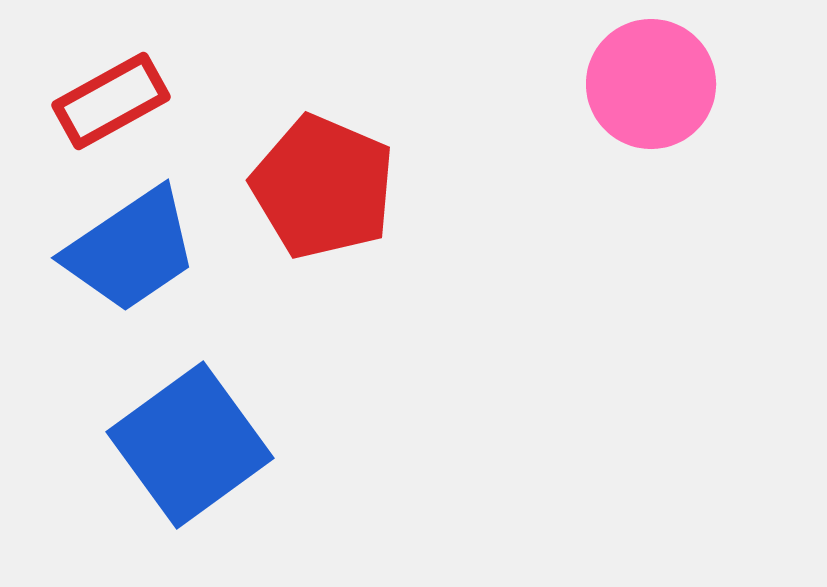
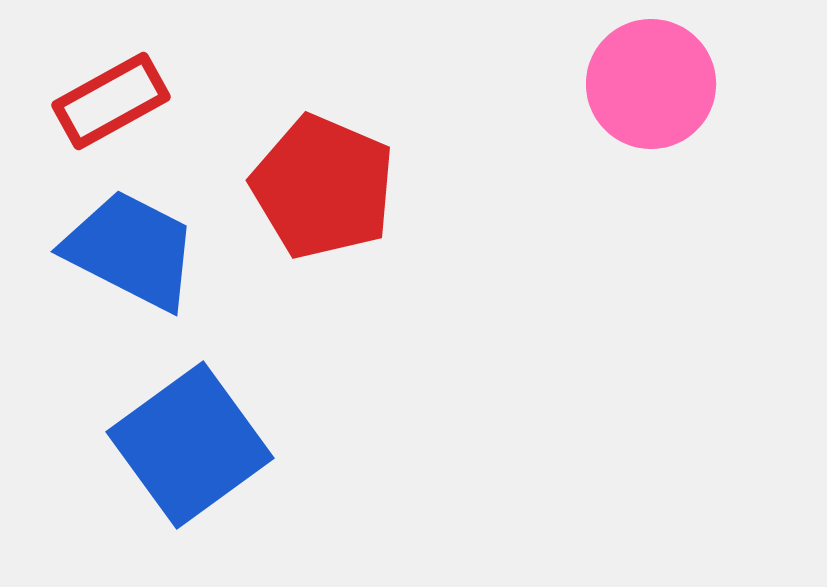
blue trapezoid: rotated 119 degrees counterclockwise
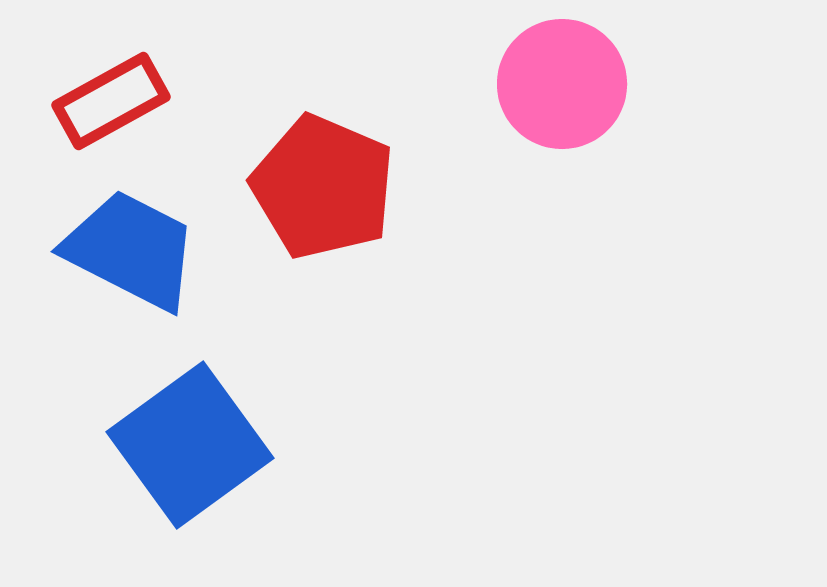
pink circle: moved 89 px left
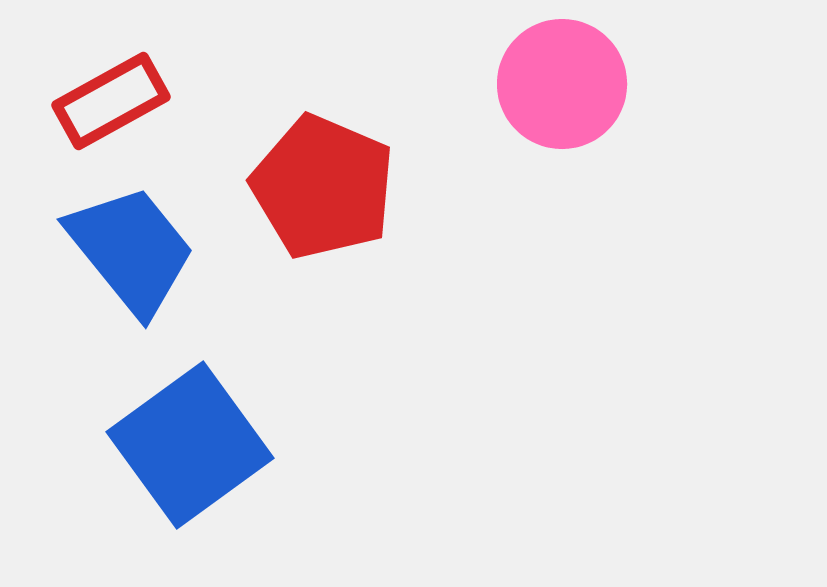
blue trapezoid: rotated 24 degrees clockwise
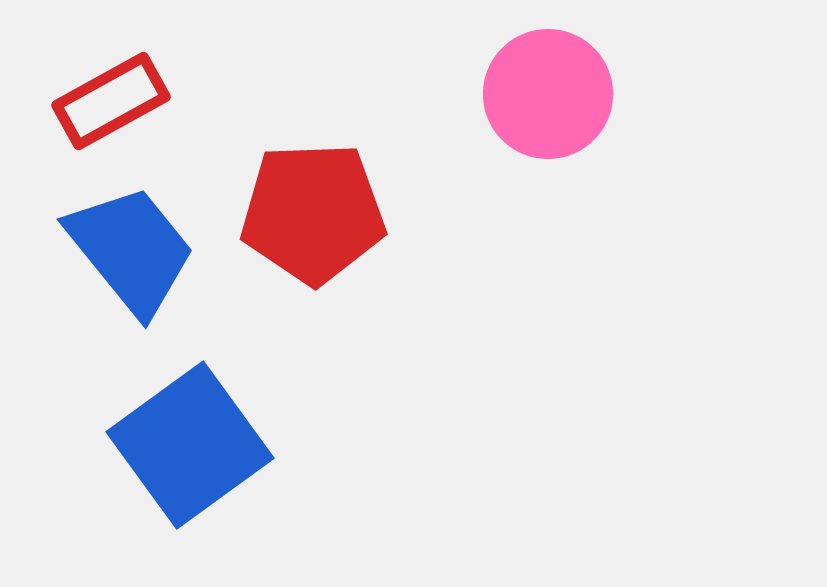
pink circle: moved 14 px left, 10 px down
red pentagon: moved 10 px left, 26 px down; rotated 25 degrees counterclockwise
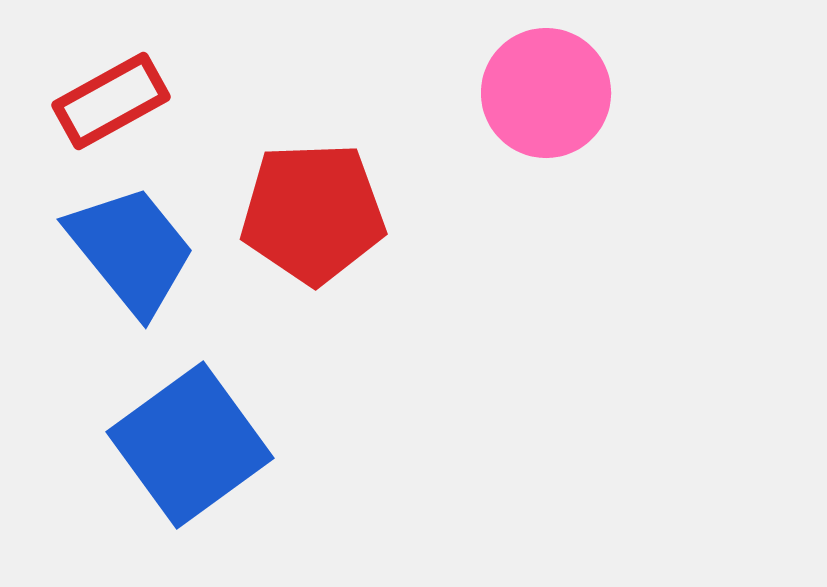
pink circle: moved 2 px left, 1 px up
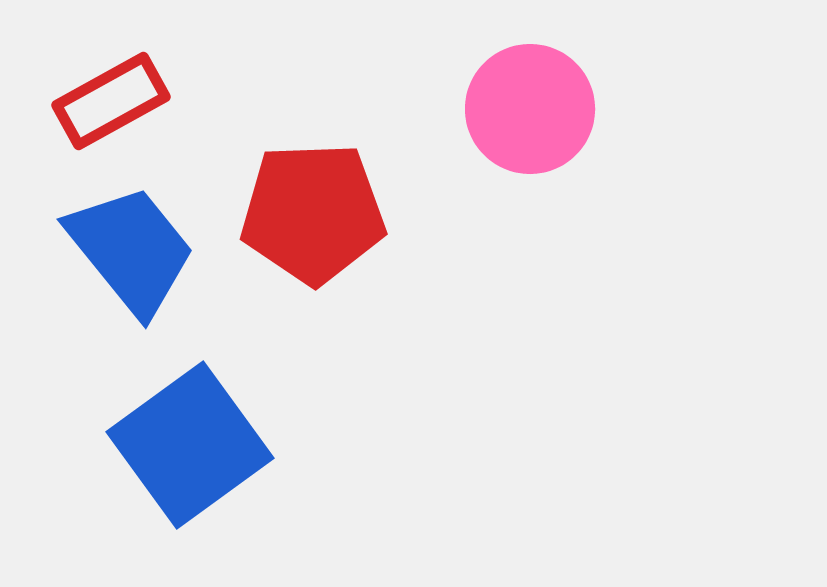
pink circle: moved 16 px left, 16 px down
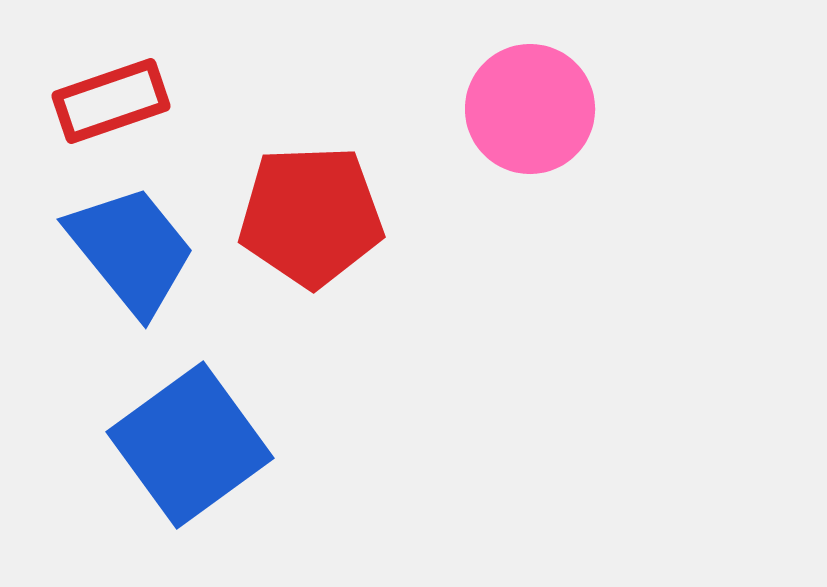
red rectangle: rotated 10 degrees clockwise
red pentagon: moved 2 px left, 3 px down
